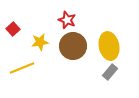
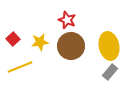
red square: moved 10 px down
brown circle: moved 2 px left
yellow line: moved 2 px left, 1 px up
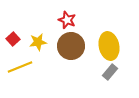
yellow star: moved 2 px left
